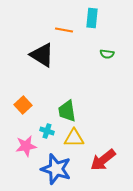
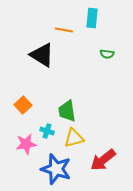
yellow triangle: rotated 15 degrees counterclockwise
pink star: moved 2 px up
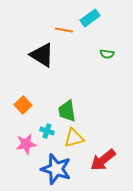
cyan rectangle: moved 2 px left; rotated 48 degrees clockwise
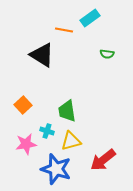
yellow triangle: moved 3 px left, 3 px down
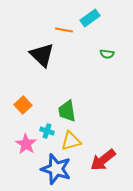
black triangle: rotated 12 degrees clockwise
pink star: rotated 30 degrees counterclockwise
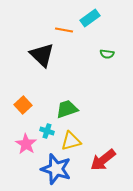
green trapezoid: moved 2 px up; rotated 80 degrees clockwise
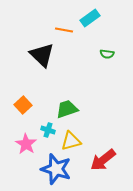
cyan cross: moved 1 px right, 1 px up
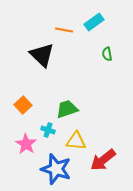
cyan rectangle: moved 4 px right, 4 px down
green semicircle: rotated 72 degrees clockwise
yellow triangle: moved 5 px right; rotated 20 degrees clockwise
